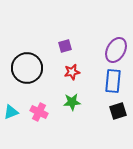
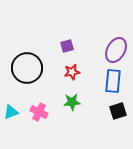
purple square: moved 2 px right
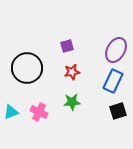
blue rectangle: rotated 20 degrees clockwise
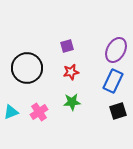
red star: moved 1 px left
pink cross: rotated 30 degrees clockwise
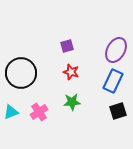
black circle: moved 6 px left, 5 px down
red star: rotated 28 degrees clockwise
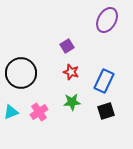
purple square: rotated 16 degrees counterclockwise
purple ellipse: moved 9 px left, 30 px up
blue rectangle: moved 9 px left
black square: moved 12 px left
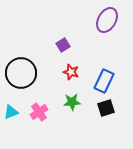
purple square: moved 4 px left, 1 px up
black square: moved 3 px up
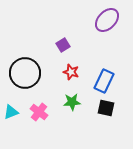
purple ellipse: rotated 15 degrees clockwise
black circle: moved 4 px right
black square: rotated 30 degrees clockwise
pink cross: rotated 18 degrees counterclockwise
